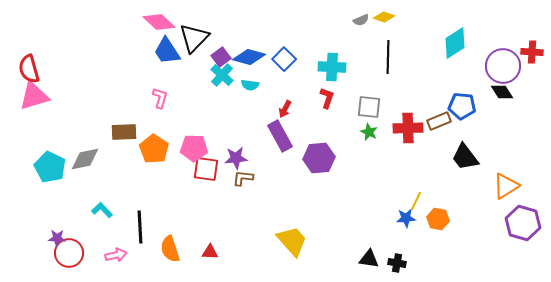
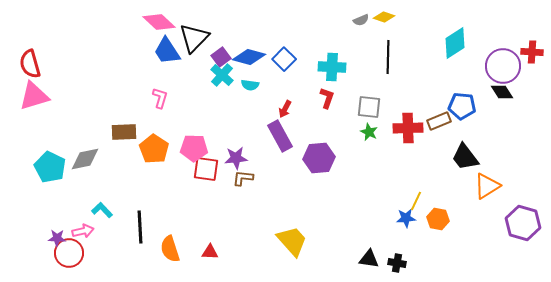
red semicircle at (29, 69): moved 1 px right, 5 px up
orange triangle at (506, 186): moved 19 px left
pink arrow at (116, 255): moved 33 px left, 24 px up
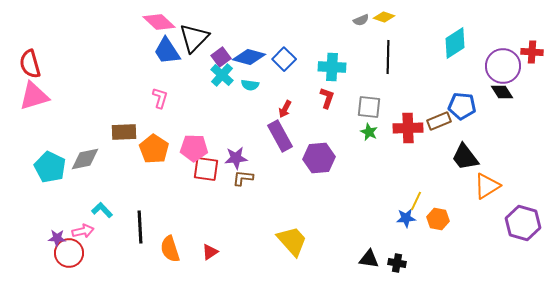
red triangle at (210, 252): rotated 36 degrees counterclockwise
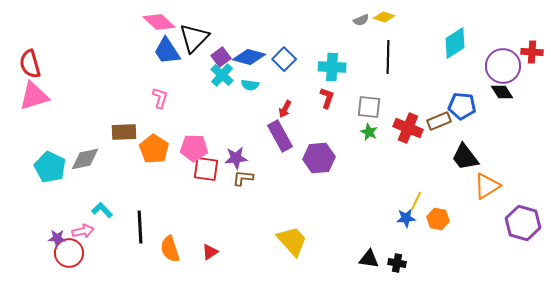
red cross at (408, 128): rotated 24 degrees clockwise
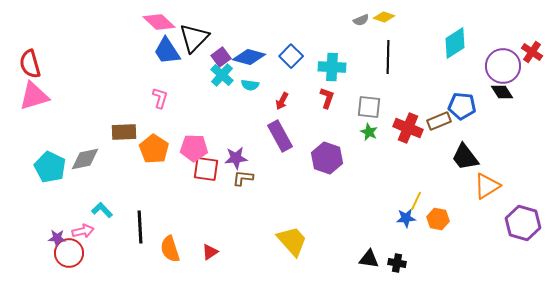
red cross at (532, 52): rotated 30 degrees clockwise
blue square at (284, 59): moved 7 px right, 3 px up
red arrow at (285, 109): moved 3 px left, 8 px up
purple hexagon at (319, 158): moved 8 px right; rotated 24 degrees clockwise
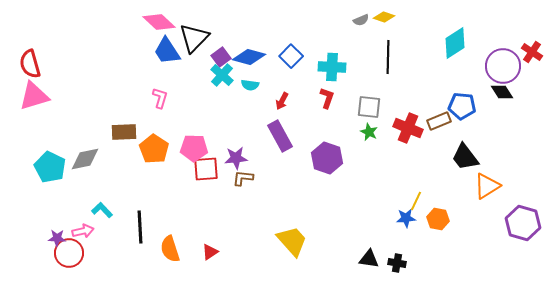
red square at (206, 169): rotated 12 degrees counterclockwise
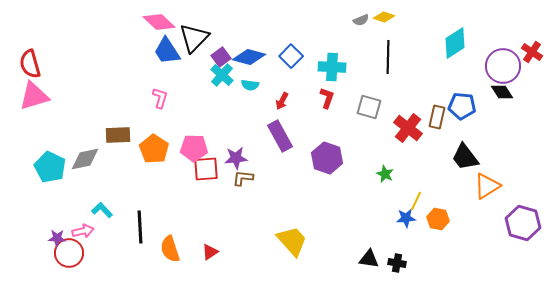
gray square at (369, 107): rotated 10 degrees clockwise
brown rectangle at (439, 121): moved 2 px left, 4 px up; rotated 55 degrees counterclockwise
red cross at (408, 128): rotated 16 degrees clockwise
brown rectangle at (124, 132): moved 6 px left, 3 px down
green star at (369, 132): moved 16 px right, 42 px down
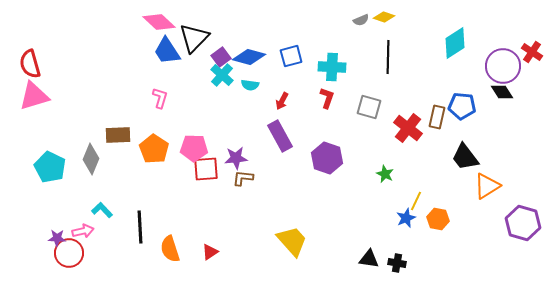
blue square at (291, 56): rotated 30 degrees clockwise
gray diamond at (85, 159): moved 6 px right; rotated 56 degrees counterclockwise
blue star at (406, 218): rotated 18 degrees counterclockwise
